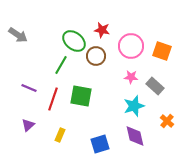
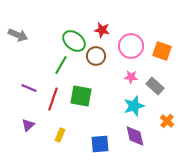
gray arrow: rotated 12 degrees counterclockwise
blue square: rotated 12 degrees clockwise
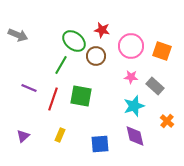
purple triangle: moved 5 px left, 11 px down
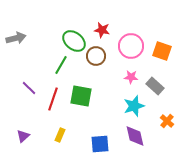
gray arrow: moved 2 px left, 3 px down; rotated 36 degrees counterclockwise
purple line: rotated 21 degrees clockwise
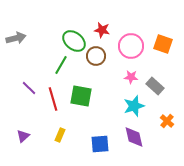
orange square: moved 1 px right, 7 px up
red line: rotated 35 degrees counterclockwise
purple diamond: moved 1 px left, 1 px down
